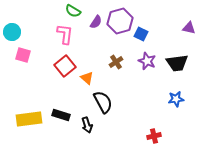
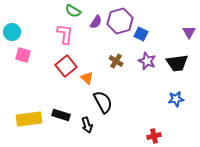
purple triangle: moved 4 px down; rotated 48 degrees clockwise
brown cross: moved 1 px up; rotated 24 degrees counterclockwise
red square: moved 1 px right
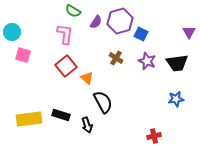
brown cross: moved 3 px up
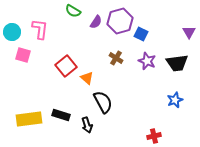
pink L-shape: moved 25 px left, 5 px up
blue star: moved 1 px left, 1 px down; rotated 14 degrees counterclockwise
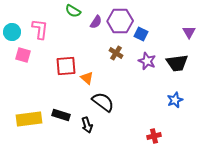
purple hexagon: rotated 15 degrees clockwise
brown cross: moved 5 px up
red square: rotated 35 degrees clockwise
black semicircle: rotated 25 degrees counterclockwise
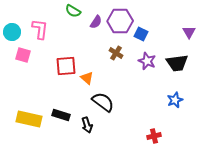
yellow rectangle: rotated 20 degrees clockwise
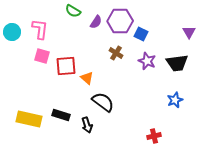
pink square: moved 19 px right, 1 px down
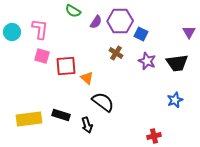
yellow rectangle: rotated 20 degrees counterclockwise
